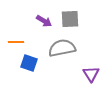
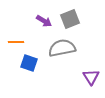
gray square: rotated 18 degrees counterclockwise
purple triangle: moved 3 px down
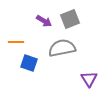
purple triangle: moved 2 px left, 2 px down
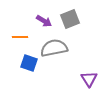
orange line: moved 4 px right, 5 px up
gray semicircle: moved 8 px left
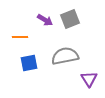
purple arrow: moved 1 px right, 1 px up
gray semicircle: moved 11 px right, 8 px down
blue square: rotated 30 degrees counterclockwise
